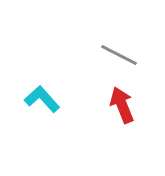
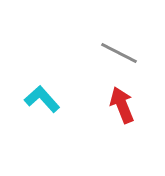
gray line: moved 2 px up
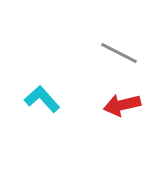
red arrow: rotated 81 degrees counterclockwise
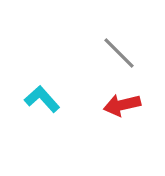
gray line: rotated 18 degrees clockwise
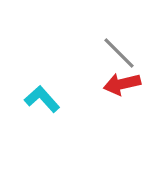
red arrow: moved 21 px up
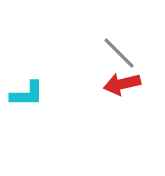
cyan L-shape: moved 15 px left, 5 px up; rotated 132 degrees clockwise
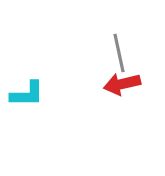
gray line: rotated 33 degrees clockwise
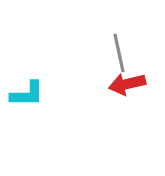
red arrow: moved 5 px right
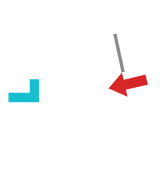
red arrow: moved 1 px right
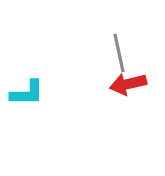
cyan L-shape: moved 1 px up
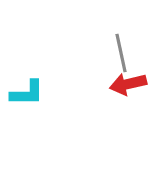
gray line: moved 2 px right
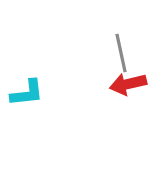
cyan L-shape: rotated 6 degrees counterclockwise
